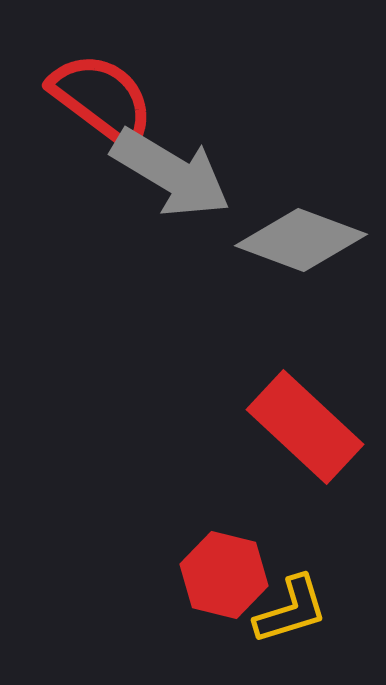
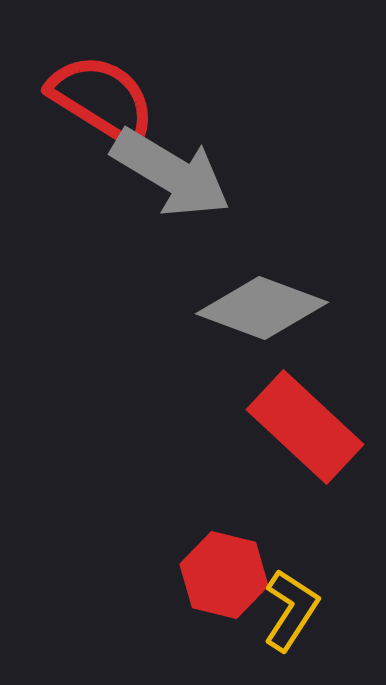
red semicircle: rotated 5 degrees counterclockwise
gray diamond: moved 39 px left, 68 px down
yellow L-shape: rotated 40 degrees counterclockwise
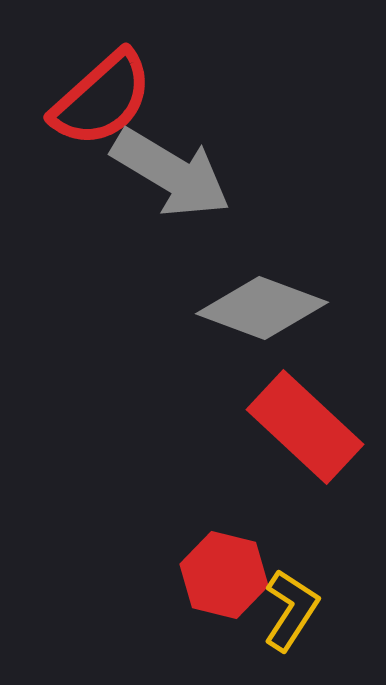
red semicircle: rotated 106 degrees clockwise
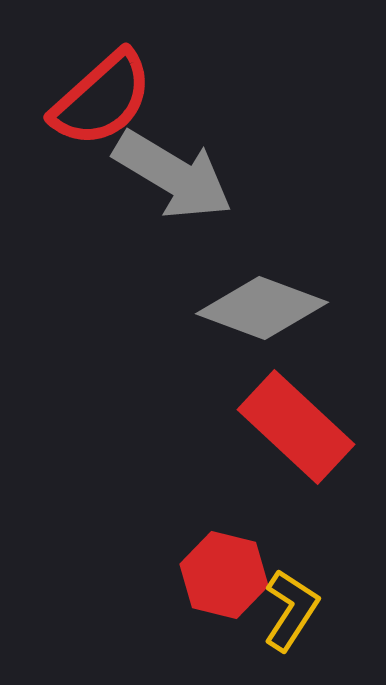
gray arrow: moved 2 px right, 2 px down
red rectangle: moved 9 px left
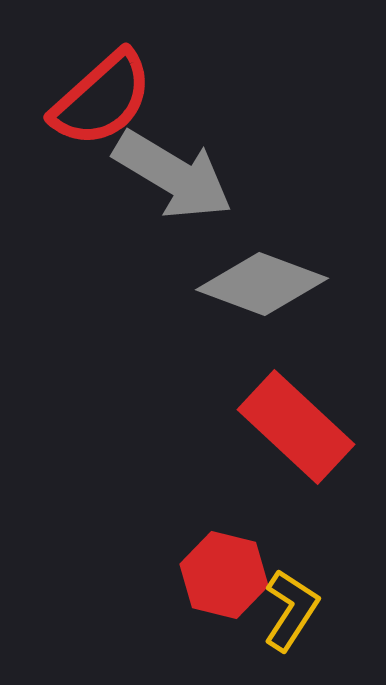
gray diamond: moved 24 px up
